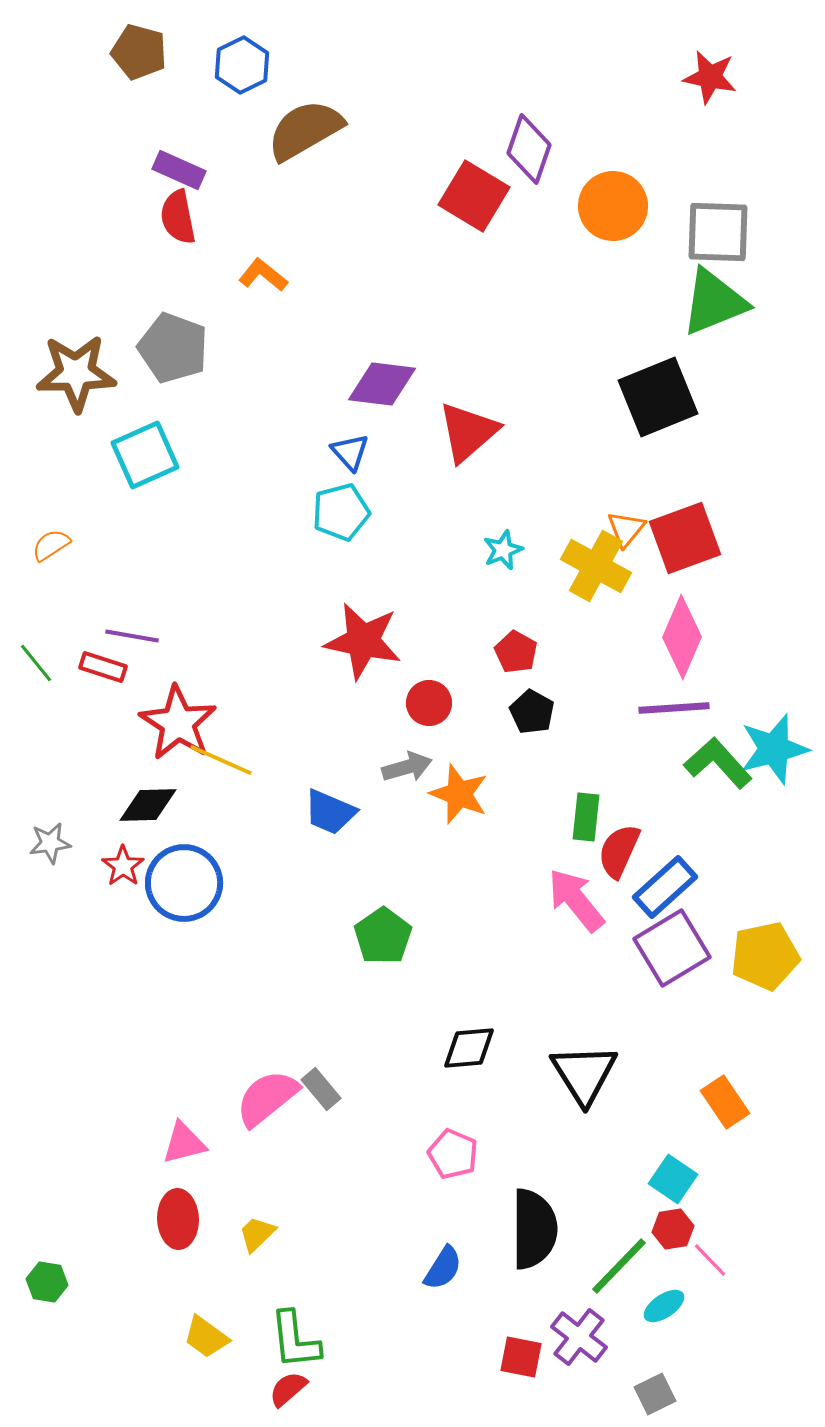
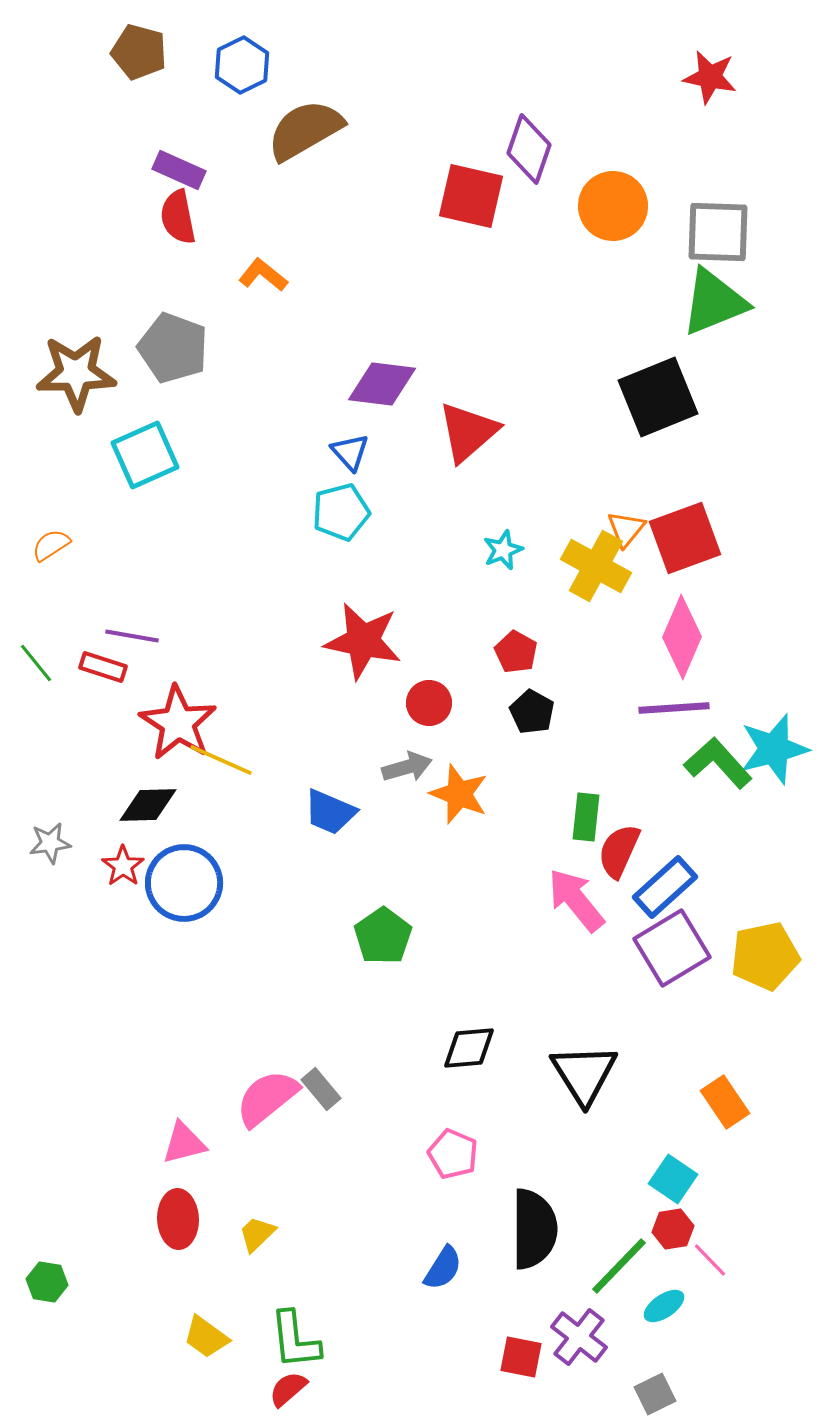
red square at (474, 196): moved 3 px left; rotated 18 degrees counterclockwise
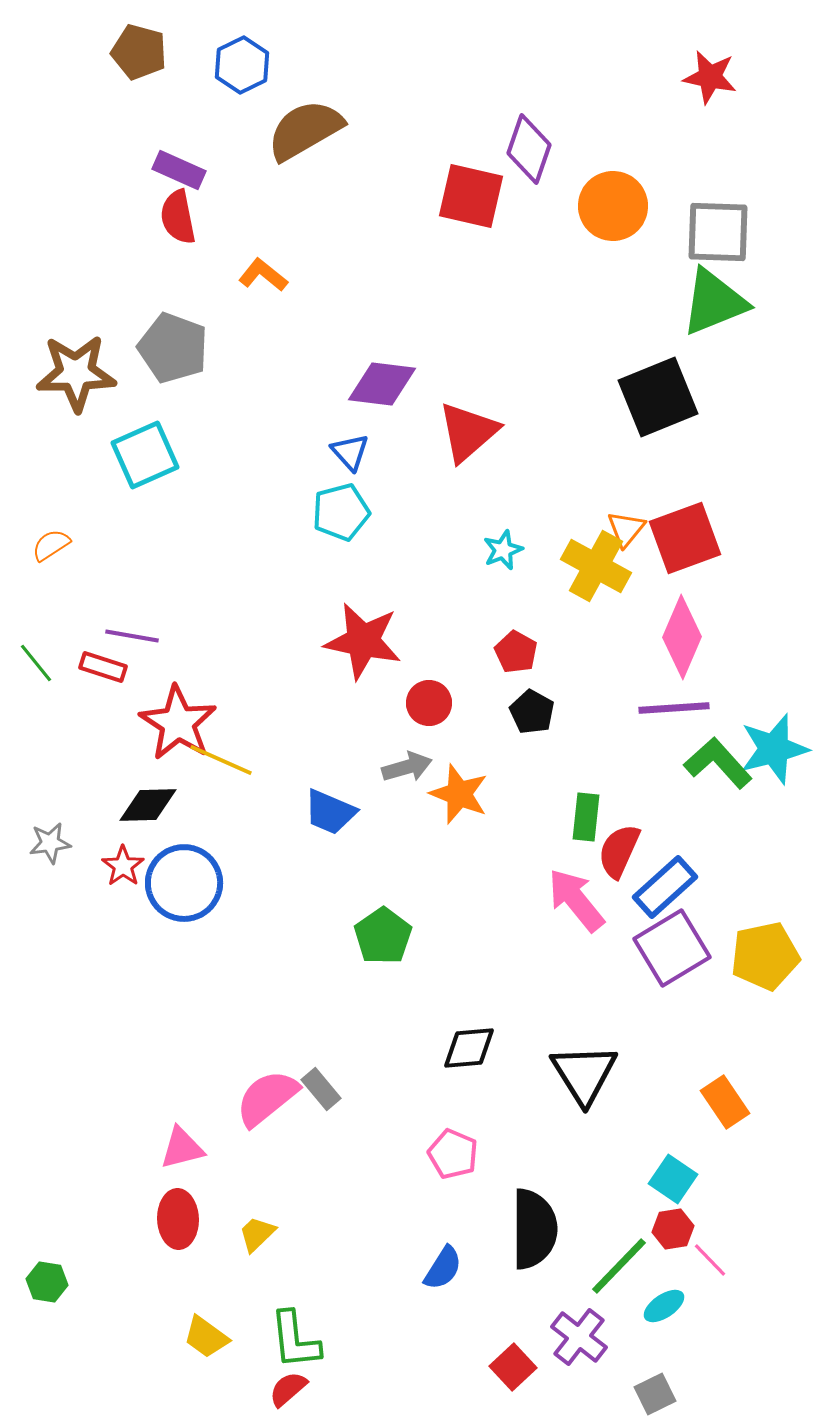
pink triangle at (184, 1143): moved 2 px left, 5 px down
red square at (521, 1357): moved 8 px left, 10 px down; rotated 36 degrees clockwise
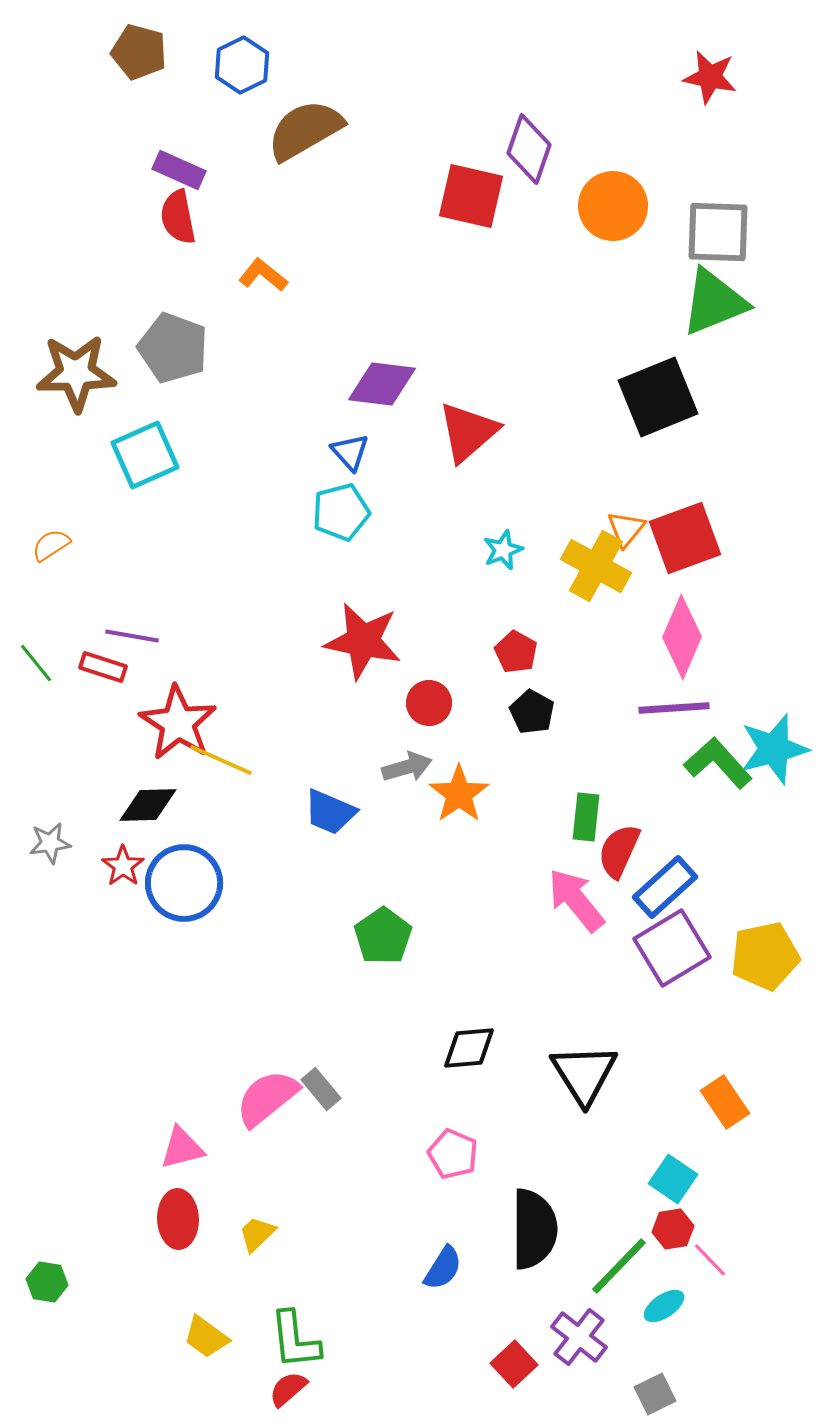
orange star at (459, 794): rotated 16 degrees clockwise
red square at (513, 1367): moved 1 px right, 3 px up
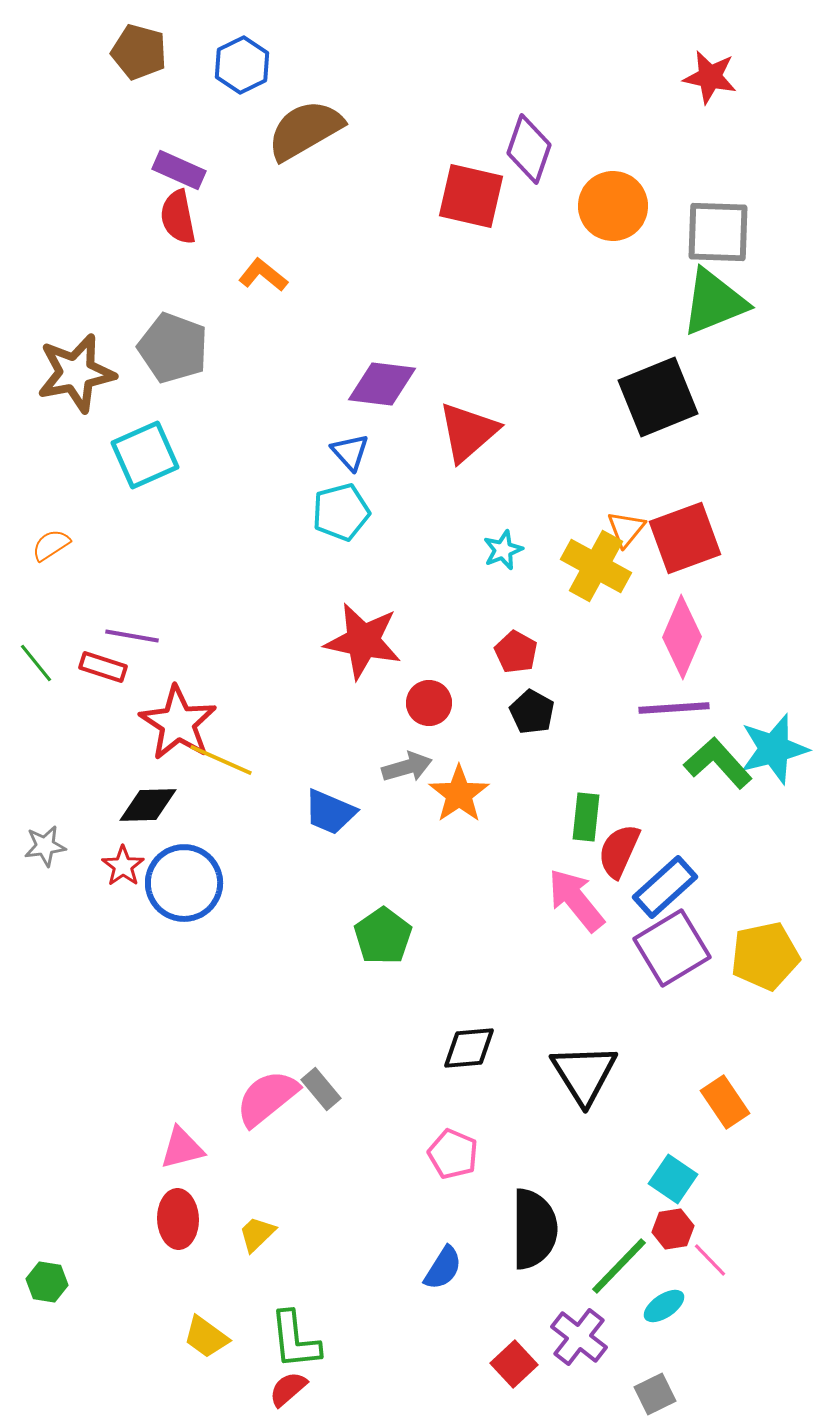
brown star at (76, 373): rotated 10 degrees counterclockwise
gray star at (50, 843): moved 5 px left, 3 px down
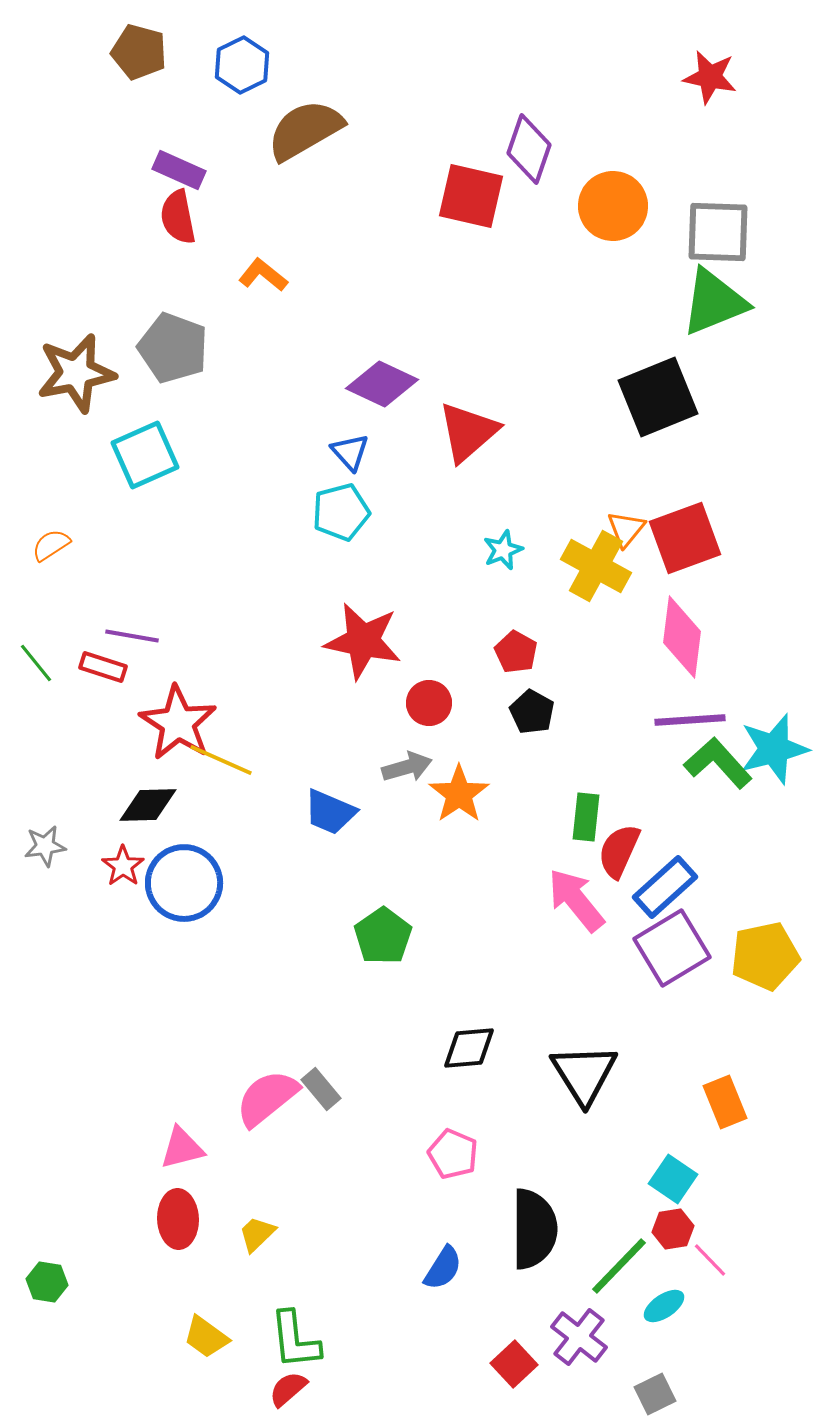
purple diamond at (382, 384): rotated 18 degrees clockwise
pink diamond at (682, 637): rotated 16 degrees counterclockwise
purple line at (674, 708): moved 16 px right, 12 px down
orange rectangle at (725, 1102): rotated 12 degrees clockwise
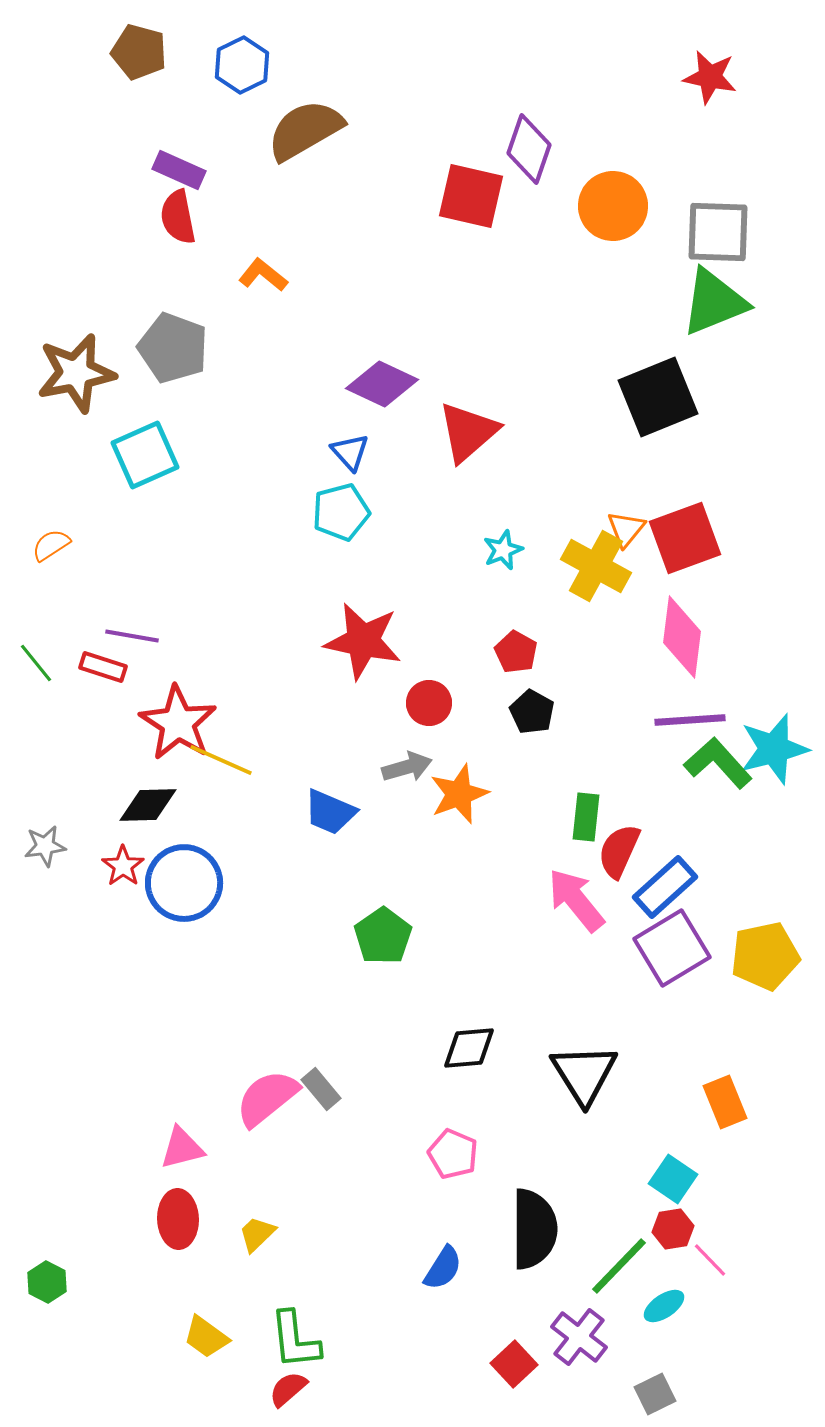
orange star at (459, 794): rotated 14 degrees clockwise
green hexagon at (47, 1282): rotated 18 degrees clockwise
